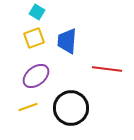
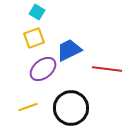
blue trapezoid: moved 2 px right, 9 px down; rotated 60 degrees clockwise
purple ellipse: moved 7 px right, 7 px up
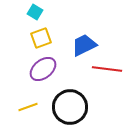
cyan square: moved 2 px left
yellow square: moved 7 px right
blue trapezoid: moved 15 px right, 5 px up
black circle: moved 1 px left, 1 px up
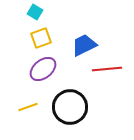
red line: rotated 12 degrees counterclockwise
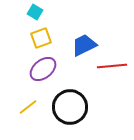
red line: moved 5 px right, 3 px up
yellow line: rotated 18 degrees counterclockwise
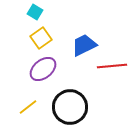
yellow square: rotated 15 degrees counterclockwise
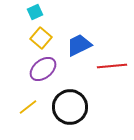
cyan square: rotated 35 degrees clockwise
yellow square: rotated 15 degrees counterclockwise
blue trapezoid: moved 5 px left
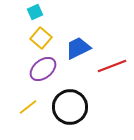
blue trapezoid: moved 1 px left, 3 px down
red line: rotated 16 degrees counterclockwise
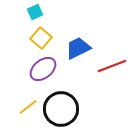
black circle: moved 9 px left, 2 px down
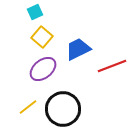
yellow square: moved 1 px right, 1 px up
blue trapezoid: moved 1 px down
black circle: moved 2 px right
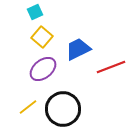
red line: moved 1 px left, 1 px down
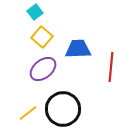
cyan square: rotated 14 degrees counterclockwise
blue trapezoid: rotated 24 degrees clockwise
red line: rotated 64 degrees counterclockwise
yellow line: moved 6 px down
